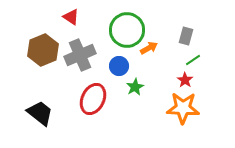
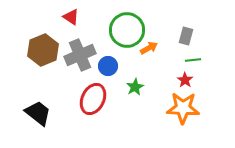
green line: rotated 28 degrees clockwise
blue circle: moved 11 px left
black trapezoid: moved 2 px left
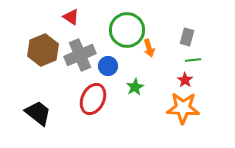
gray rectangle: moved 1 px right, 1 px down
orange arrow: rotated 102 degrees clockwise
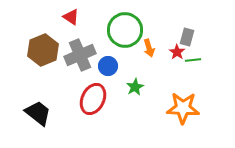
green circle: moved 2 px left
red star: moved 8 px left, 28 px up
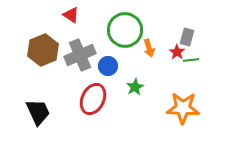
red triangle: moved 2 px up
green line: moved 2 px left
black trapezoid: moved 1 px up; rotated 28 degrees clockwise
